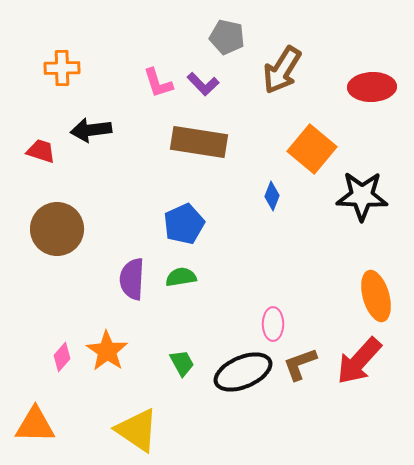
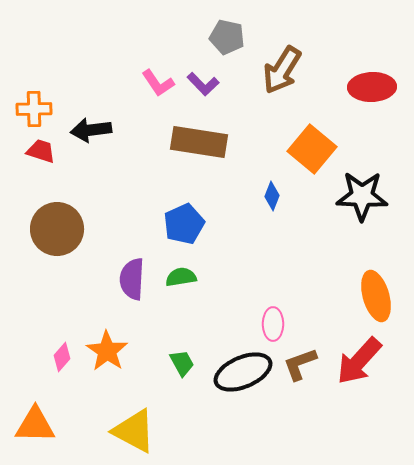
orange cross: moved 28 px left, 41 px down
pink L-shape: rotated 16 degrees counterclockwise
yellow triangle: moved 3 px left, 1 px down; rotated 6 degrees counterclockwise
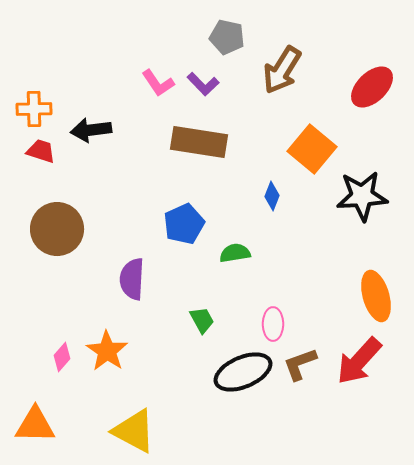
red ellipse: rotated 42 degrees counterclockwise
black star: rotated 6 degrees counterclockwise
green semicircle: moved 54 px right, 24 px up
green trapezoid: moved 20 px right, 43 px up
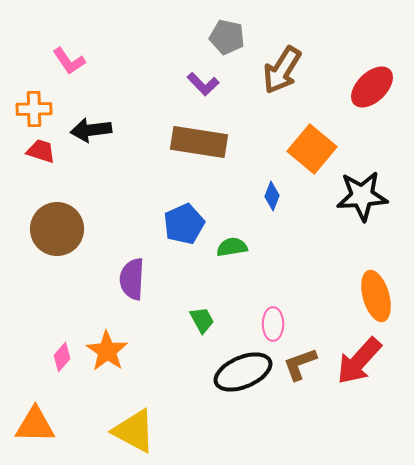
pink L-shape: moved 89 px left, 22 px up
green semicircle: moved 3 px left, 6 px up
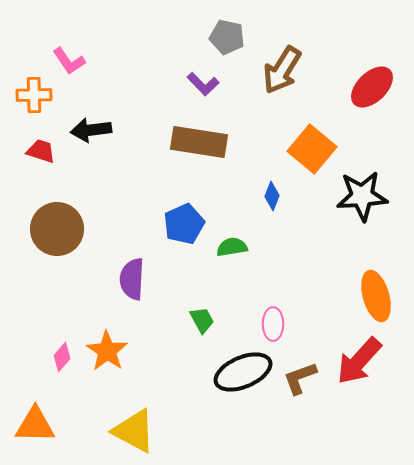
orange cross: moved 14 px up
brown L-shape: moved 14 px down
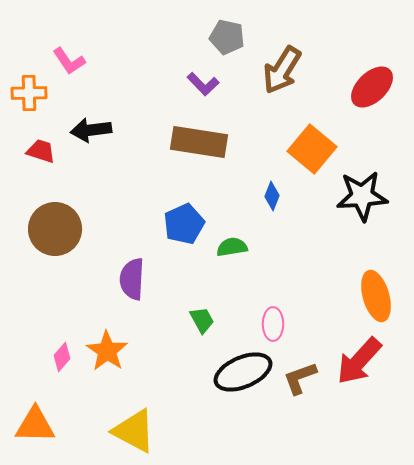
orange cross: moved 5 px left, 2 px up
brown circle: moved 2 px left
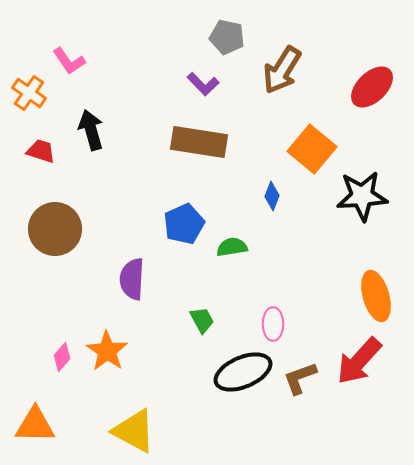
orange cross: rotated 36 degrees clockwise
black arrow: rotated 81 degrees clockwise
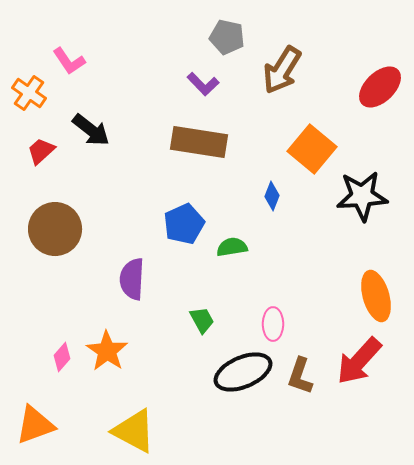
red ellipse: moved 8 px right
black arrow: rotated 144 degrees clockwise
red trapezoid: rotated 60 degrees counterclockwise
brown L-shape: moved 2 px up; rotated 51 degrees counterclockwise
orange triangle: rotated 21 degrees counterclockwise
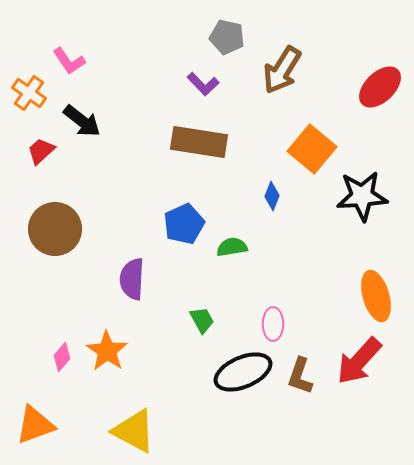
black arrow: moved 9 px left, 9 px up
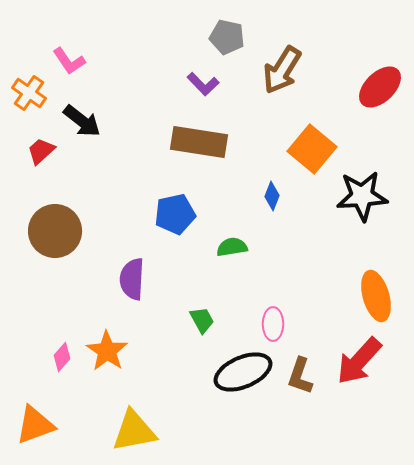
blue pentagon: moved 9 px left, 10 px up; rotated 12 degrees clockwise
brown circle: moved 2 px down
yellow triangle: rotated 39 degrees counterclockwise
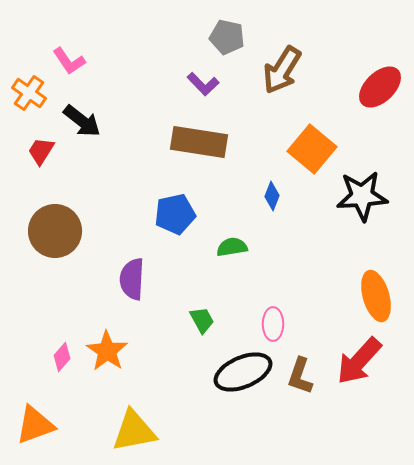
red trapezoid: rotated 16 degrees counterclockwise
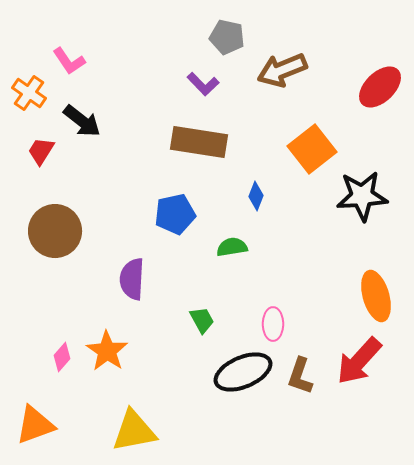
brown arrow: rotated 36 degrees clockwise
orange square: rotated 12 degrees clockwise
blue diamond: moved 16 px left
